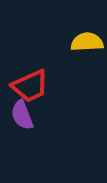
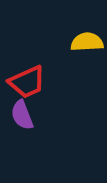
red trapezoid: moved 3 px left, 4 px up
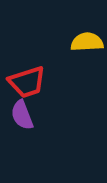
red trapezoid: rotated 6 degrees clockwise
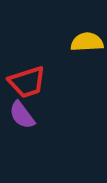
purple semicircle: rotated 16 degrees counterclockwise
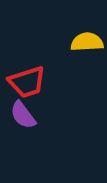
purple semicircle: moved 1 px right
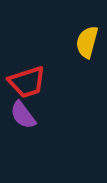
yellow semicircle: rotated 72 degrees counterclockwise
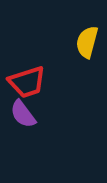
purple semicircle: moved 1 px up
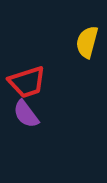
purple semicircle: moved 3 px right
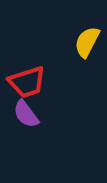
yellow semicircle: rotated 12 degrees clockwise
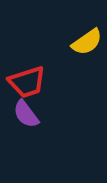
yellow semicircle: rotated 152 degrees counterclockwise
